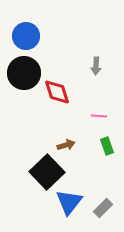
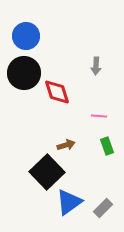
blue triangle: rotated 16 degrees clockwise
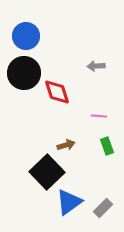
gray arrow: rotated 84 degrees clockwise
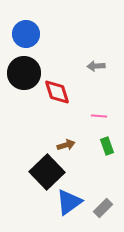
blue circle: moved 2 px up
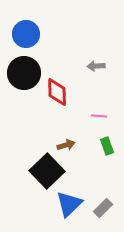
red diamond: rotated 16 degrees clockwise
black square: moved 1 px up
blue triangle: moved 2 px down; rotated 8 degrees counterclockwise
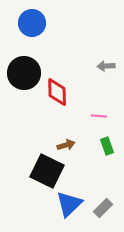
blue circle: moved 6 px right, 11 px up
gray arrow: moved 10 px right
black square: rotated 20 degrees counterclockwise
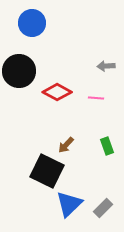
black circle: moved 5 px left, 2 px up
red diamond: rotated 60 degrees counterclockwise
pink line: moved 3 px left, 18 px up
brown arrow: rotated 150 degrees clockwise
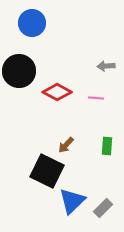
green rectangle: rotated 24 degrees clockwise
blue triangle: moved 3 px right, 3 px up
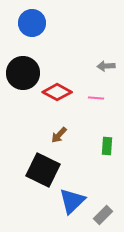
black circle: moved 4 px right, 2 px down
brown arrow: moved 7 px left, 10 px up
black square: moved 4 px left, 1 px up
gray rectangle: moved 7 px down
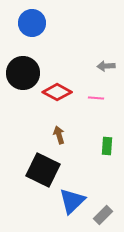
brown arrow: rotated 120 degrees clockwise
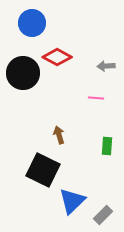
red diamond: moved 35 px up
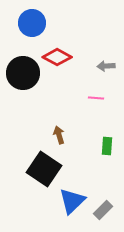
black square: moved 1 px right, 1 px up; rotated 8 degrees clockwise
gray rectangle: moved 5 px up
